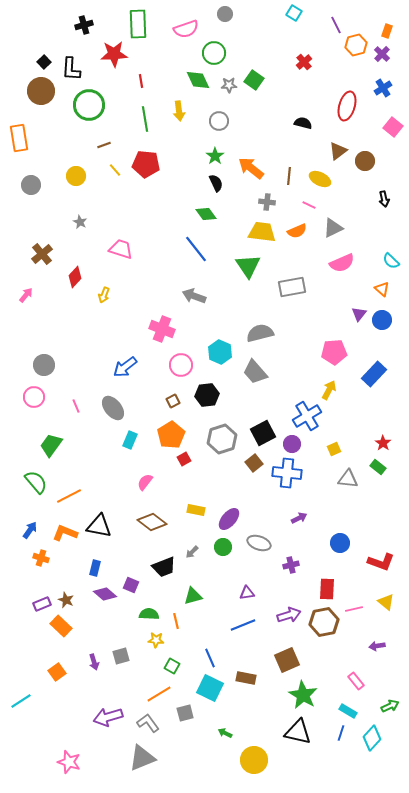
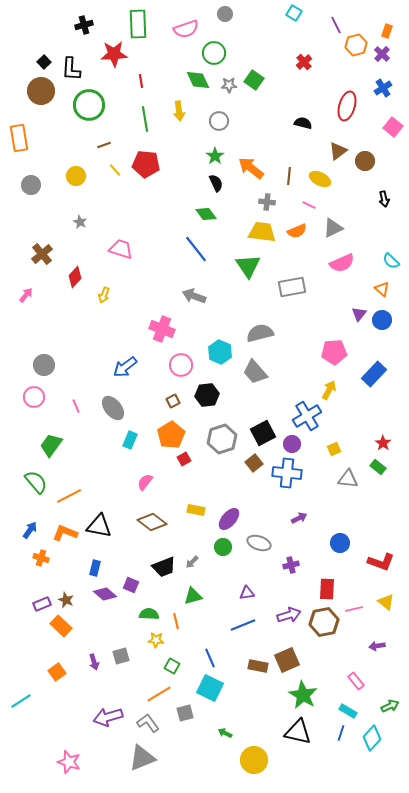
gray arrow at (192, 552): moved 10 px down
brown rectangle at (246, 678): moved 12 px right, 12 px up
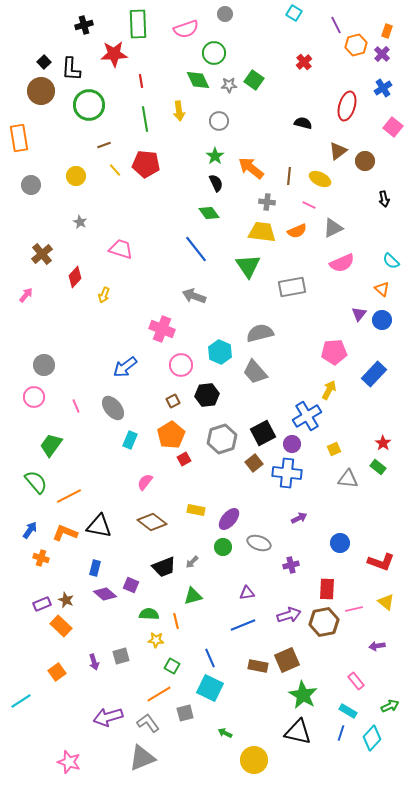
green diamond at (206, 214): moved 3 px right, 1 px up
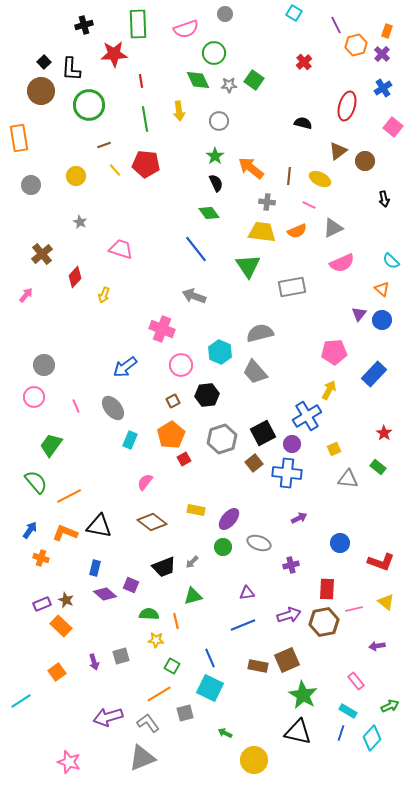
red star at (383, 443): moved 1 px right, 10 px up
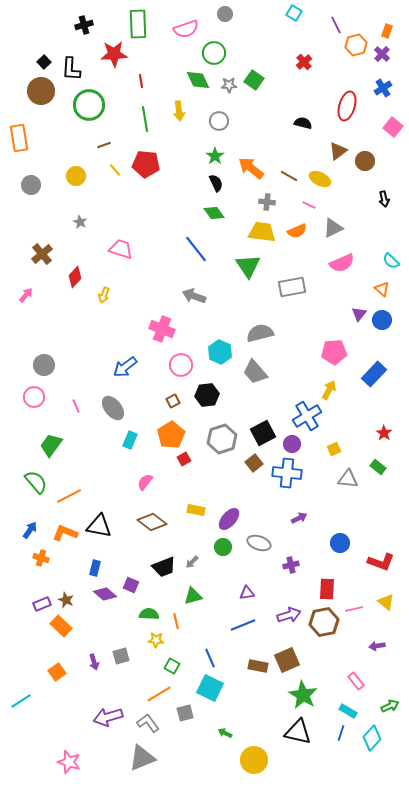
brown line at (289, 176): rotated 66 degrees counterclockwise
green diamond at (209, 213): moved 5 px right
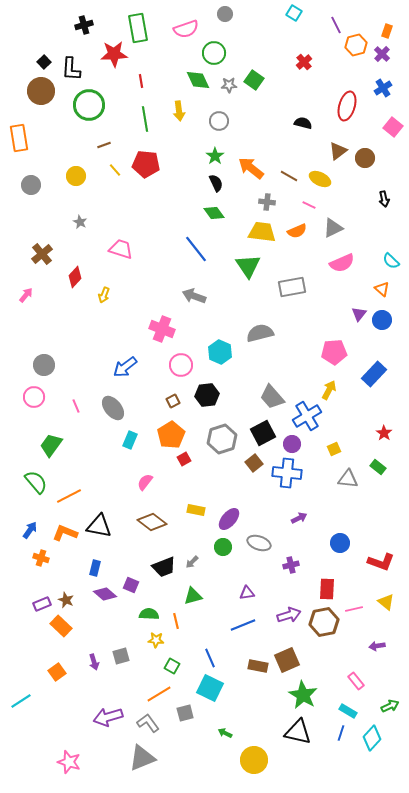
green rectangle at (138, 24): moved 4 px down; rotated 8 degrees counterclockwise
brown circle at (365, 161): moved 3 px up
gray trapezoid at (255, 372): moved 17 px right, 25 px down
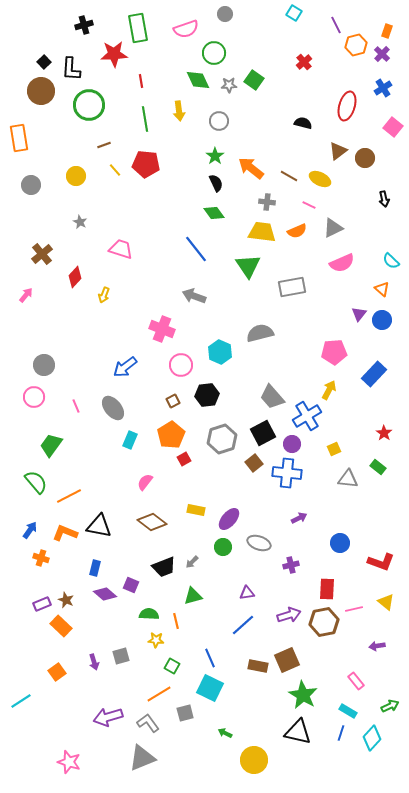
blue line at (243, 625): rotated 20 degrees counterclockwise
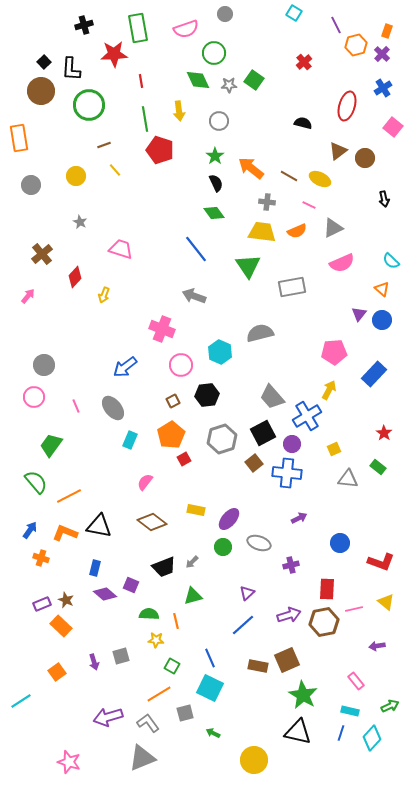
red pentagon at (146, 164): moved 14 px right, 14 px up; rotated 12 degrees clockwise
pink arrow at (26, 295): moved 2 px right, 1 px down
purple triangle at (247, 593): rotated 35 degrees counterclockwise
cyan rectangle at (348, 711): moved 2 px right; rotated 18 degrees counterclockwise
green arrow at (225, 733): moved 12 px left
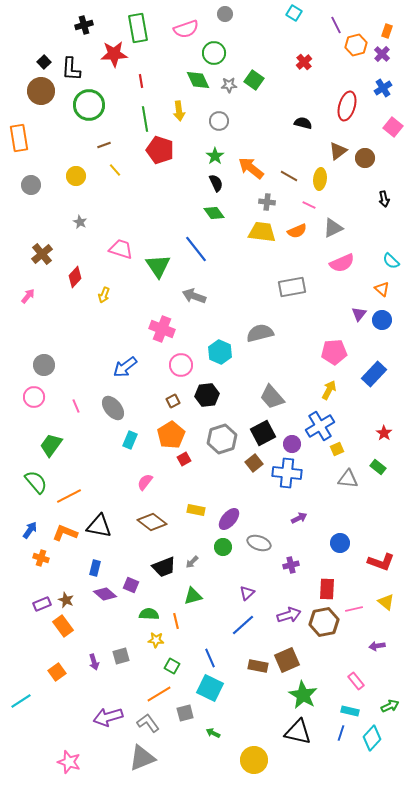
yellow ellipse at (320, 179): rotated 70 degrees clockwise
green triangle at (248, 266): moved 90 px left
blue cross at (307, 416): moved 13 px right, 10 px down
yellow square at (334, 449): moved 3 px right
orange rectangle at (61, 626): moved 2 px right; rotated 10 degrees clockwise
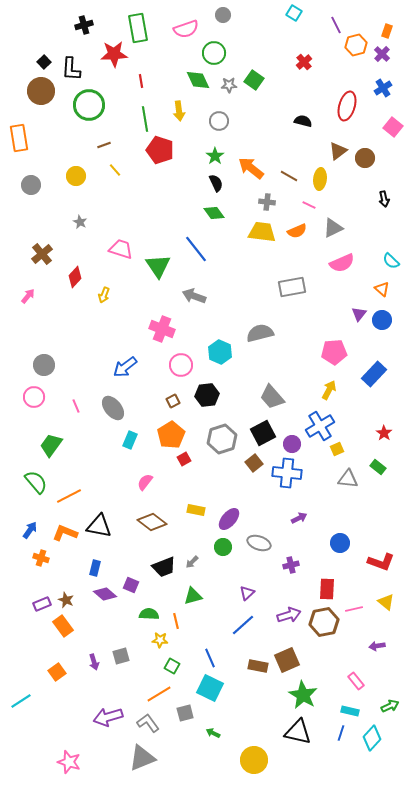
gray circle at (225, 14): moved 2 px left, 1 px down
black semicircle at (303, 123): moved 2 px up
yellow star at (156, 640): moved 4 px right
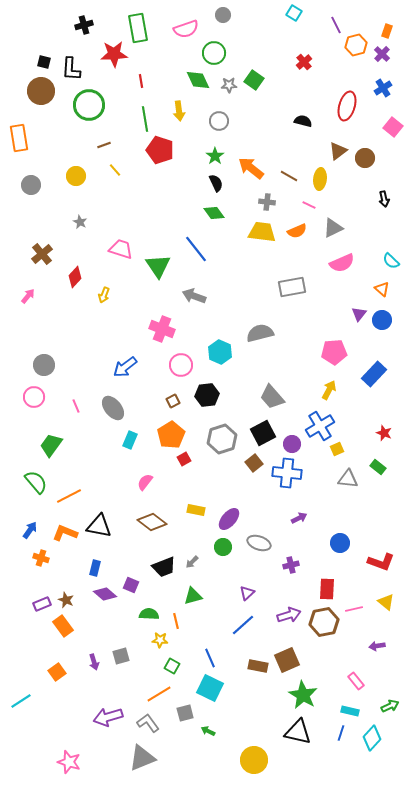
black square at (44, 62): rotated 32 degrees counterclockwise
red star at (384, 433): rotated 14 degrees counterclockwise
green arrow at (213, 733): moved 5 px left, 2 px up
